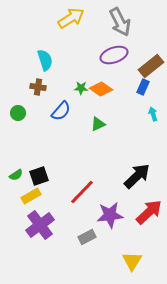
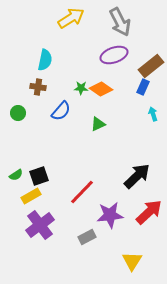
cyan semicircle: rotated 30 degrees clockwise
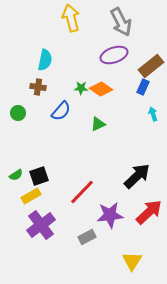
yellow arrow: rotated 72 degrees counterclockwise
gray arrow: moved 1 px right
purple cross: moved 1 px right
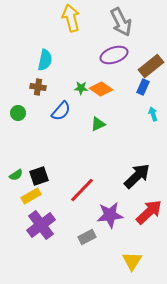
red line: moved 2 px up
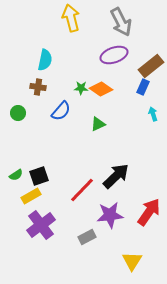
black arrow: moved 21 px left
red arrow: rotated 12 degrees counterclockwise
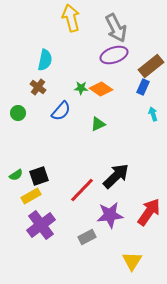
gray arrow: moved 5 px left, 6 px down
brown cross: rotated 28 degrees clockwise
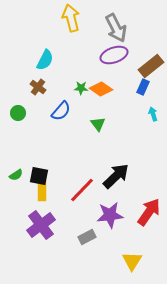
cyan semicircle: rotated 15 degrees clockwise
green triangle: rotated 42 degrees counterclockwise
black square: rotated 30 degrees clockwise
yellow rectangle: moved 11 px right, 5 px up; rotated 60 degrees counterclockwise
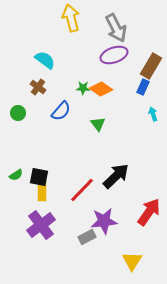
cyan semicircle: rotated 80 degrees counterclockwise
brown rectangle: rotated 20 degrees counterclockwise
green star: moved 2 px right
black square: moved 1 px down
purple star: moved 6 px left, 6 px down
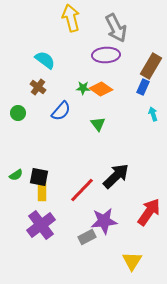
purple ellipse: moved 8 px left; rotated 16 degrees clockwise
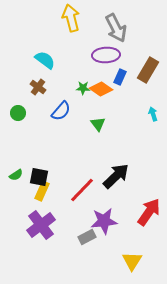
brown rectangle: moved 3 px left, 4 px down
blue rectangle: moved 23 px left, 10 px up
yellow rectangle: rotated 24 degrees clockwise
